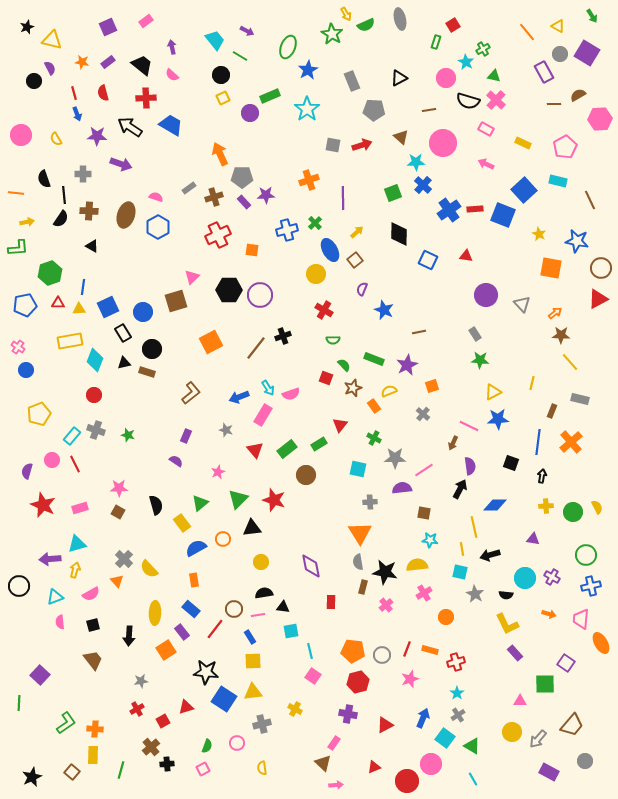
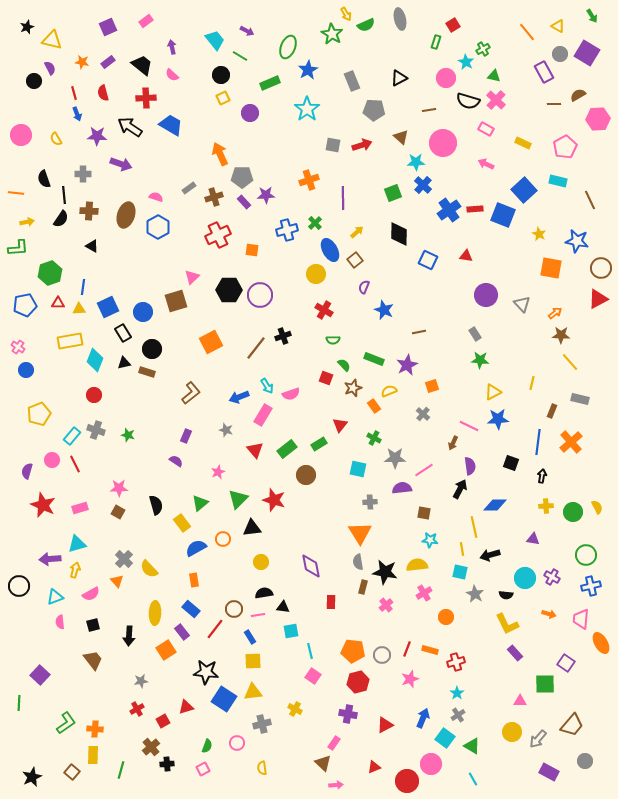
green rectangle at (270, 96): moved 13 px up
pink hexagon at (600, 119): moved 2 px left
purple semicircle at (362, 289): moved 2 px right, 2 px up
cyan arrow at (268, 388): moved 1 px left, 2 px up
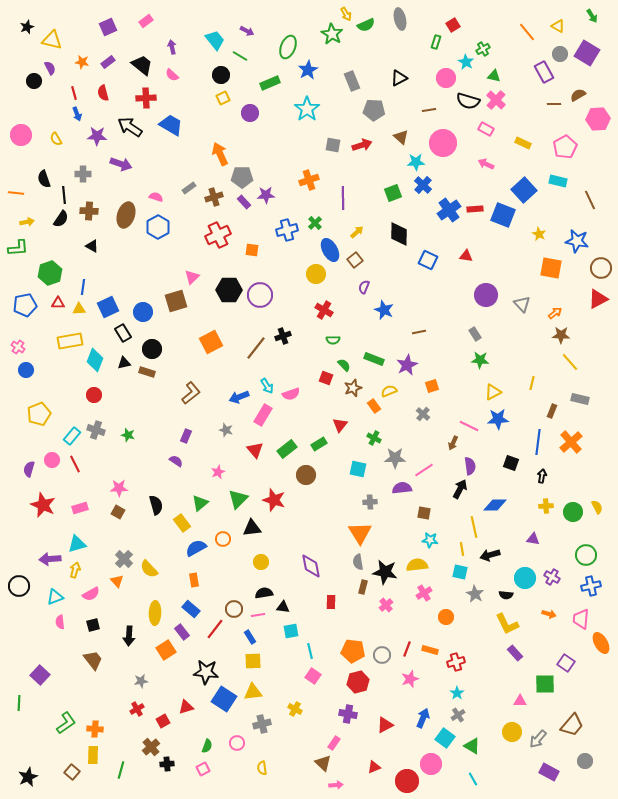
purple semicircle at (27, 471): moved 2 px right, 2 px up
black star at (32, 777): moved 4 px left
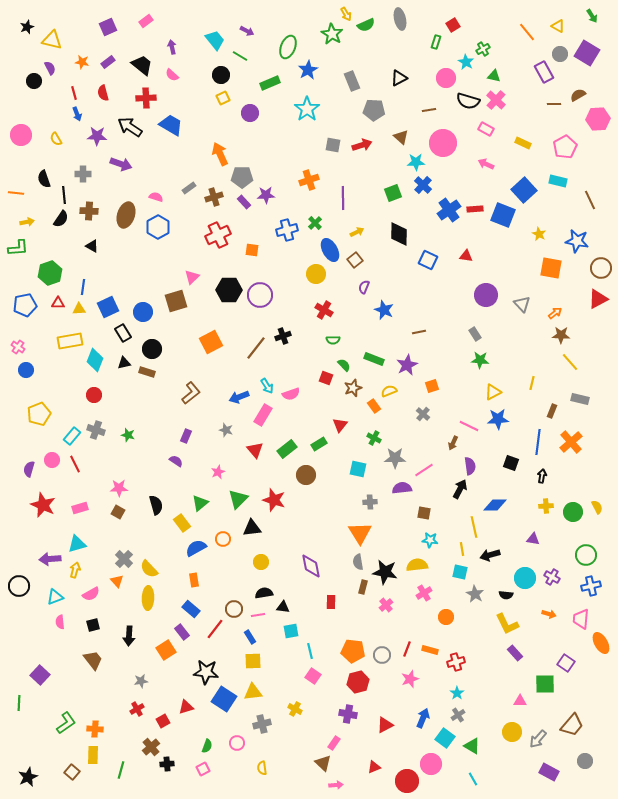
yellow arrow at (357, 232): rotated 16 degrees clockwise
yellow ellipse at (155, 613): moved 7 px left, 15 px up
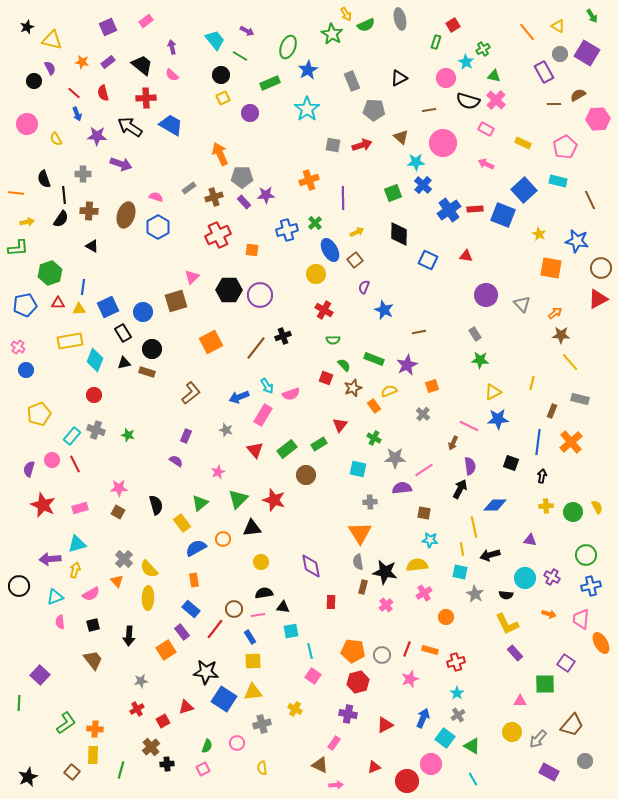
red line at (74, 93): rotated 32 degrees counterclockwise
pink circle at (21, 135): moved 6 px right, 11 px up
purple triangle at (533, 539): moved 3 px left, 1 px down
brown triangle at (323, 763): moved 3 px left, 2 px down; rotated 18 degrees counterclockwise
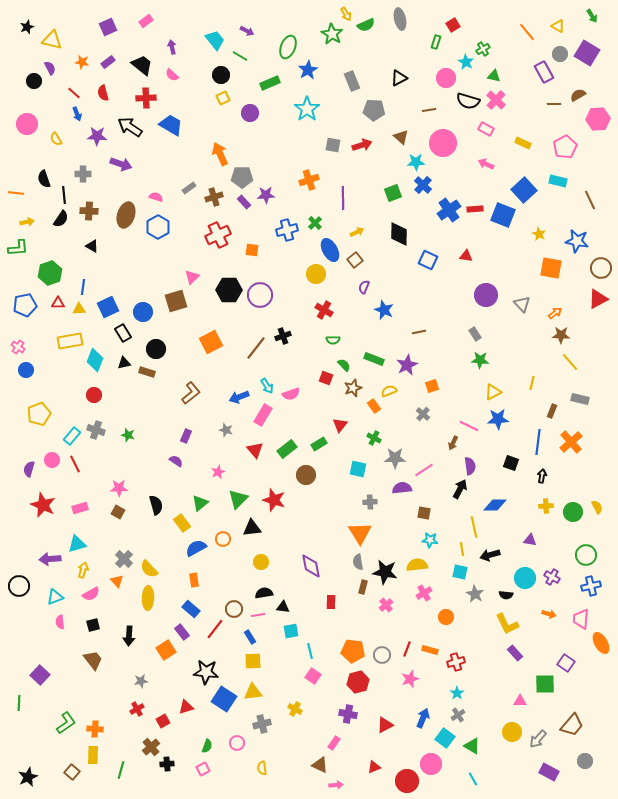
black circle at (152, 349): moved 4 px right
yellow arrow at (75, 570): moved 8 px right
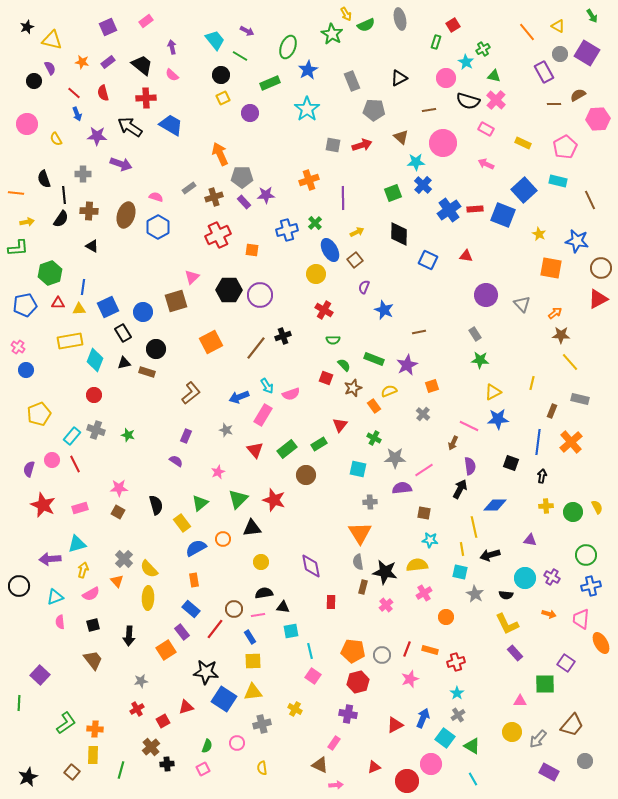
red triangle at (385, 725): moved 10 px right
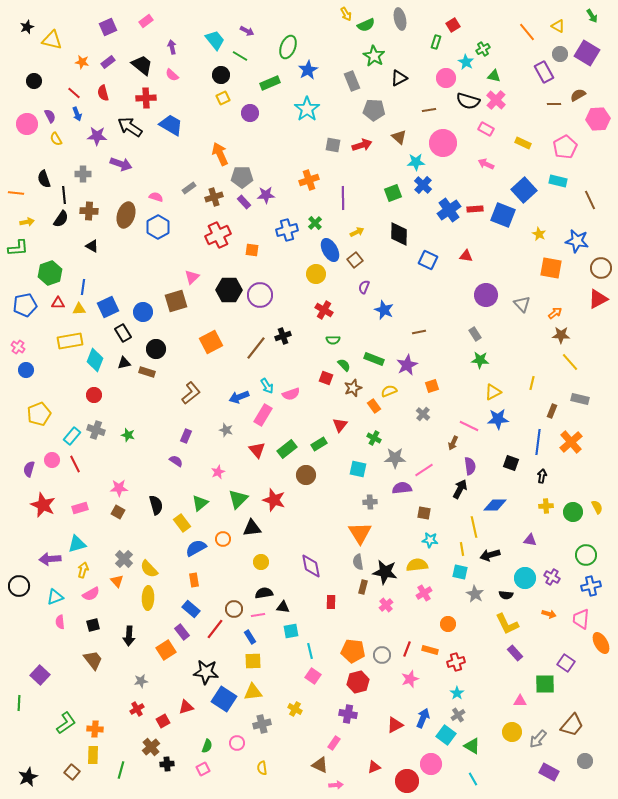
green star at (332, 34): moved 42 px right, 22 px down
purple semicircle at (50, 68): moved 48 px down
brown triangle at (401, 137): moved 2 px left
red triangle at (255, 450): moved 2 px right
orange circle at (446, 617): moved 2 px right, 7 px down
cyan square at (445, 738): moved 1 px right, 3 px up
